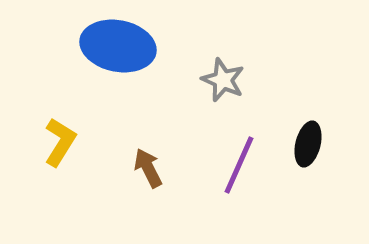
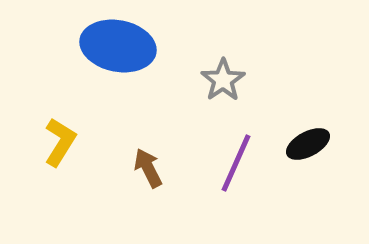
gray star: rotated 15 degrees clockwise
black ellipse: rotated 48 degrees clockwise
purple line: moved 3 px left, 2 px up
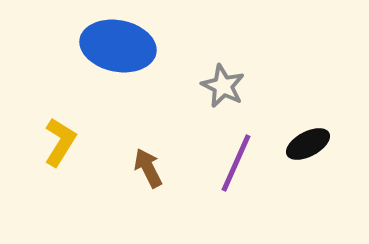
gray star: moved 6 px down; rotated 12 degrees counterclockwise
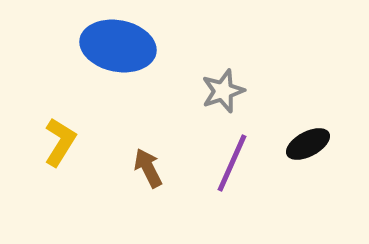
gray star: moved 5 px down; rotated 27 degrees clockwise
purple line: moved 4 px left
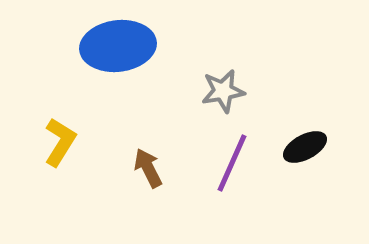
blue ellipse: rotated 18 degrees counterclockwise
gray star: rotated 9 degrees clockwise
black ellipse: moved 3 px left, 3 px down
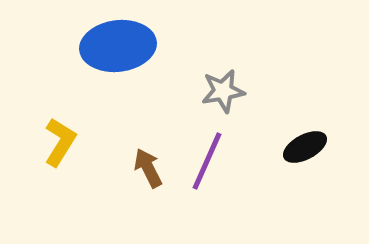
purple line: moved 25 px left, 2 px up
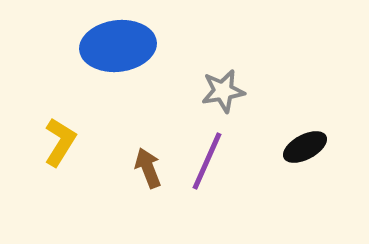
brown arrow: rotated 6 degrees clockwise
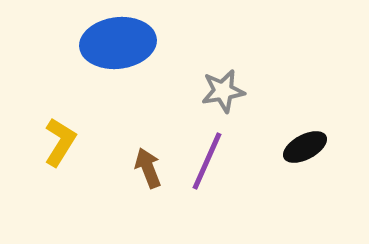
blue ellipse: moved 3 px up
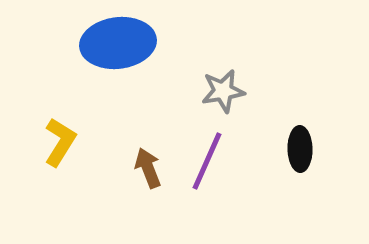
black ellipse: moved 5 px left, 2 px down; rotated 63 degrees counterclockwise
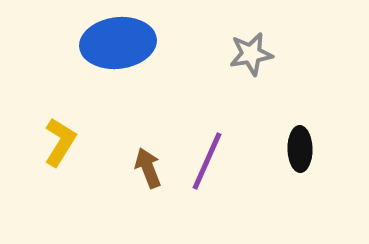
gray star: moved 28 px right, 37 px up
